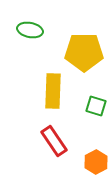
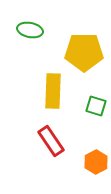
red rectangle: moved 3 px left
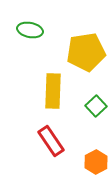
yellow pentagon: moved 2 px right; rotated 9 degrees counterclockwise
green square: rotated 30 degrees clockwise
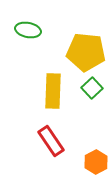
green ellipse: moved 2 px left
yellow pentagon: rotated 15 degrees clockwise
green square: moved 4 px left, 18 px up
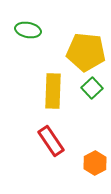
orange hexagon: moved 1 px left, 1 px down
